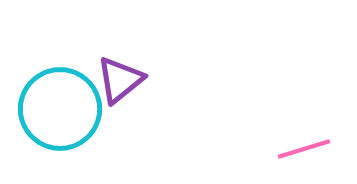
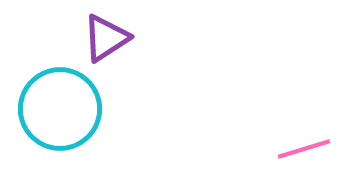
purple triangle: moved 14 px left, 42 px up; rotated 6 degrees clockwise
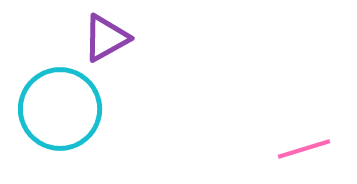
purple triangle: rotated 4 degrees clockwise
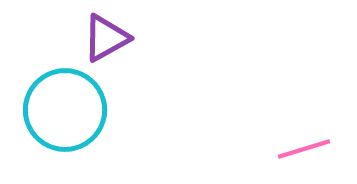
cyan circle: moved 5 px right, 1 px down
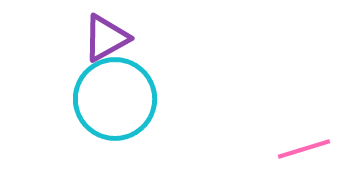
cyan circle: moved 50 px right, 11 px up
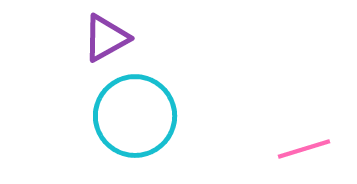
cyan circle: moved 20 px right, 17 px down
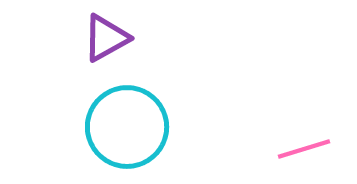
cyan circle: moved 8 px left, 11 px down
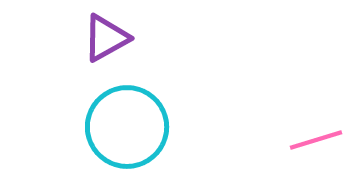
pink line: moved 12 px right, 9 px up
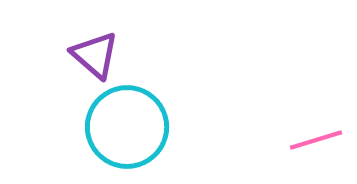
purple triangle: moved 11 px left, 17 px down; rotated 50 degrees counterclockwise
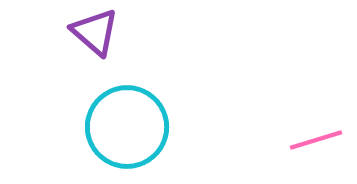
purple triangle: moved 23 px up
